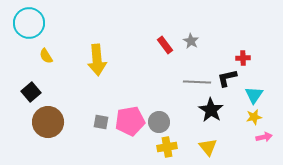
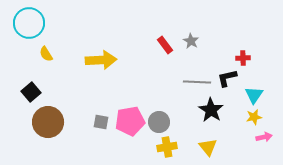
yellow semicircle: moved 2 px up
yellow arrow: moved 4 px right; rotated 88 degrees counterclockwise
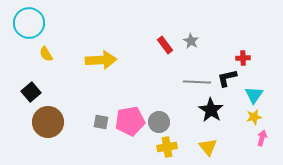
pink arrow: moved 2 px left, 1 px down; rotated 63 degrees counterclockwise
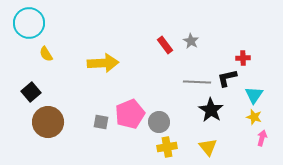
yellow arrow: moved 2 px right, 3 px down
yellow star: rotated 28 degrees clockwise
pink pentagon: moved 7 px up; rotated 12 degrees counterclockwise
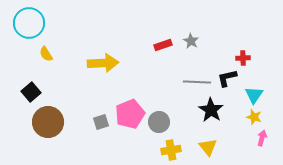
red rectangle: moved 2 px left; rotated 72 degrees counterclockwise
gray square: rotated 28 degrees counterclockwise
yellow cross: moved 4 px right, 3 px down
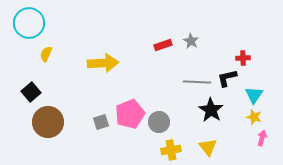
yellow semicircle: rotated 56 degrees clockwise
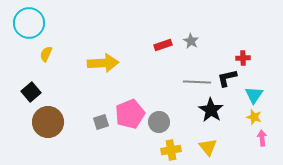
pink arrow: rotated 21 degrees counterclockwise
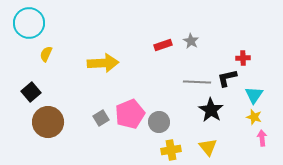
gray square: moved 4 px up; rotated 14 degrees counterclockwise
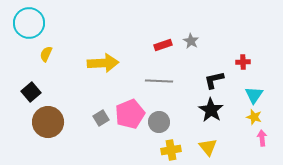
red cross: moved 4 px down
black L-shape: moved 13 px left, 2 px down
gray line: moved 38 px left, 1 px up
